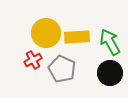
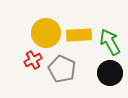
yellow rectangle: moved 2 px right, 2 px up
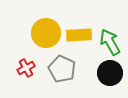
red cross: moved 7 px left, 8 px down
